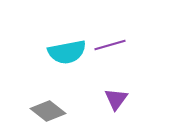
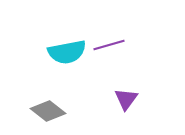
purple line: moved 1 px left
purple triangle: moved 10 px right
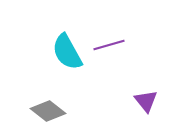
cyan semicircle: rotated 72 degrees clockwise
purple triangle: moved 20 px right, 2 px down; rotated 15 degrees counterclockwise
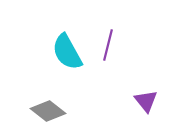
purple line: moved 1 px left; rotated 60 degrees counterclockwise
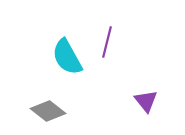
purple line: moved 1 px left, 3 px up
cyan semicircle: moved 5 px down
